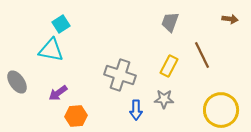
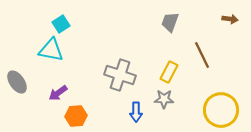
yellow rectangle: moved 6 px down
blue arrow: moved 2 px down
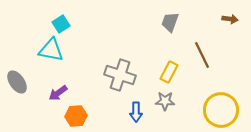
gray star: moved 1 px right, 2 px down
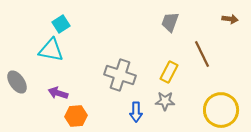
brown line: moved 1 px up
purple arrow: rotated 54 degrees clockwise
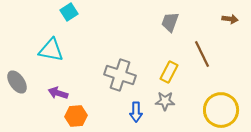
cyan square: moved 8 px right, 12 px up
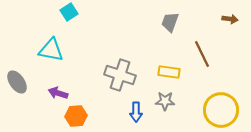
yellow rectangle: rotated 70 degrees clockwise
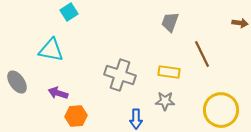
brown arrow: moved 10 px right, 4 px down
blue arrow: moved 7 px down
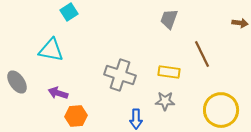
gray trapezoid: moved 1 px left, 3 px up
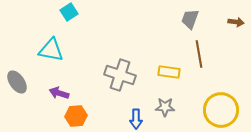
gray trapezoid: moved 21 px right
brown arrow: moved 4 px left, 1 px up
brown line: moved 3 px left; rotated 16 degrees clockwise
purple arrow: moved 1 px right
gray star: moved 6 px down
